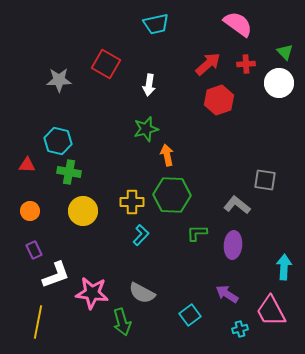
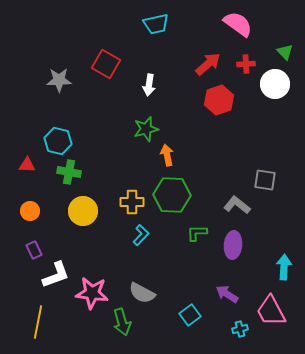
white circle: moved 4 px left, 1 px down
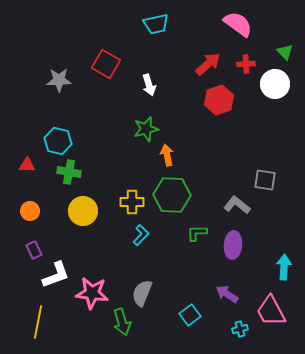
white arrow: rotated 25 degrees counterclockwise
gray semicircle: rotated 84 degrees clockwise
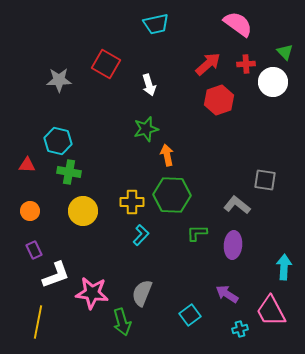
white circle: moved 2 px left, 2 px up
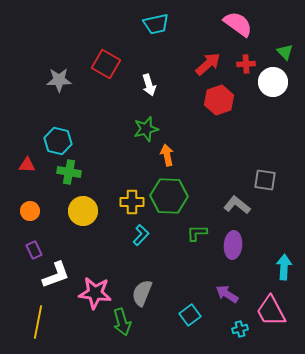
green hexagon: moved 3 px left, 1 px down
pink star: moved 3 px right
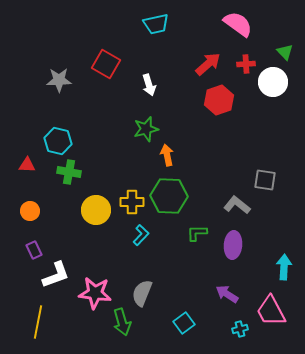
yellow circle: moved 13 px right, 1 px up
cyan square: moved 6 px left, 8 px down
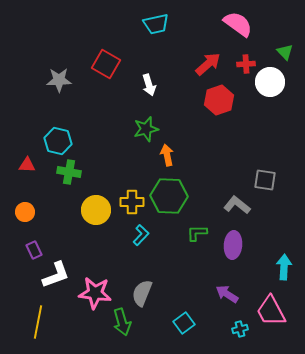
white circle: moved 3 px left
orange circle: moved 5 px left, 1 px down
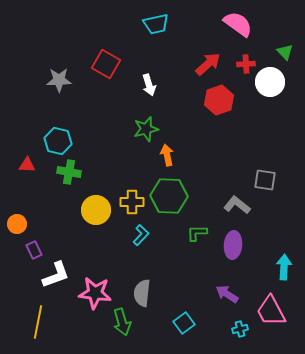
orange circle: moved 8 px left, 12 px down
gray semicircle: rotated 16 degrees counterclockwise
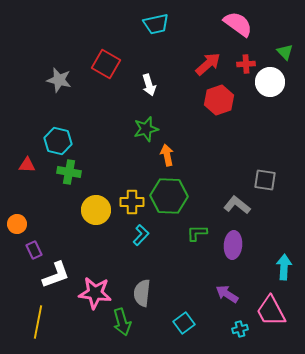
gray star: rotated 15 degrees clockwise
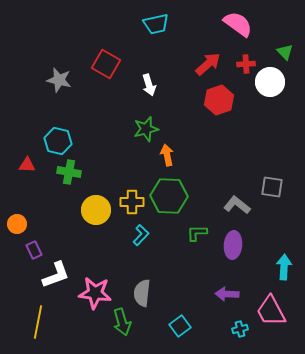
gray square: moved 7 px right, 7 px down
purple arrow: rotated 30 degrees counterclockwise
cyan square: moved 4 px left, 3 px down
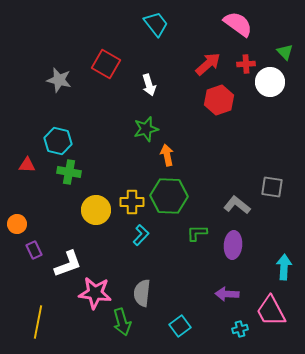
cyan trapezoid: rotated 116 degrees counterclockwise
white L-shape: moved 12 px right, 11 px up
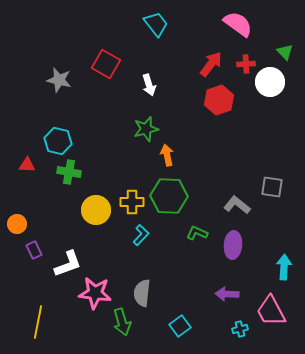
red arrow: moved 3 px right; rotated 12 degrees counterclockwise
green L-shape: rotated 25 degrees clockwise
